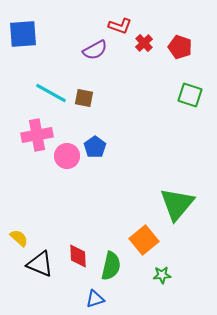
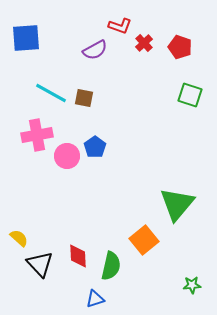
blue square: moved 3 px right, 4 px down
black triangle: rotated 24 degrees clockwise
green star: moved 30 px right, 10 px down
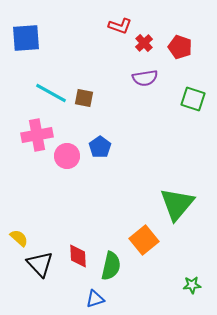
purple semicircle: moved 50 px right, 28 px down; rotated 20 degrees clockwise
green square: moved 3 px right, 4 px down
blue pentagon: moved 5 px right
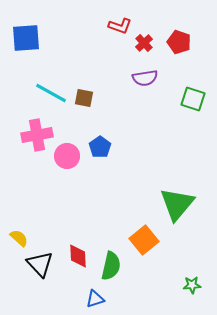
red pentagon: moved 1 px left, 5 px up
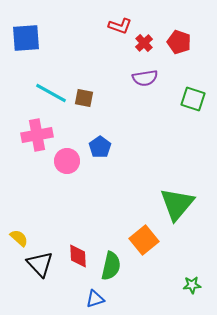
pink circle: moved 5 px down
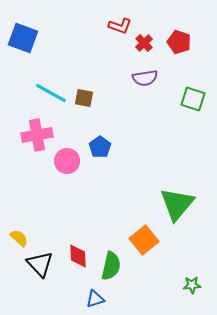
blue square: moved 3 px left; rotated 24 degrees clockwise
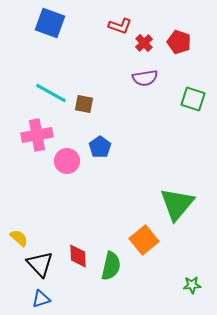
blue square: moved 27 px right, 15 px up
brown square: moved 6 px down
blue triangle: moved 54 px left
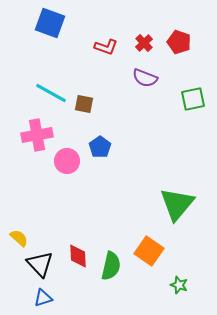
red L-shape: moved 14 px left, 21 px down
purple semicircle: rotated 30 degrees clockwise
green square: rotated 30 degrees counterclockwise
orange square: moved 5 px right, 11 px down; rotated 16 degrees counterclockwise
green star: moved 13 px left; rotated 24 degrees clockwise
blue triangle: moved 2 px right, 1 px up
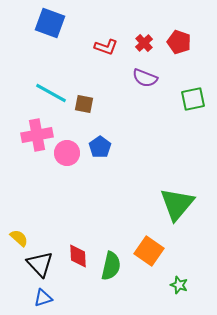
pink circle: moved 8 px up
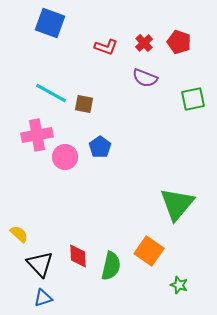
pink circle: moved 2 px left, 4 px down
yellow semicircle: moved 4 px up
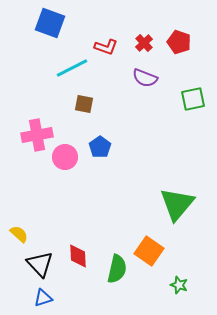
cyan line: moved 21 px right, 25 px up; rotated 56 degrees counterclockwise
green semicircle: moved 6 px right, 3 px down
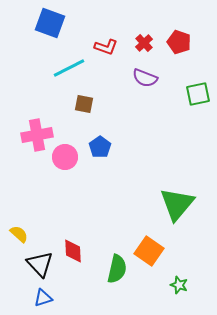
cyan line: moved 3 px left
green square: moved 5 px right, 5 px up
red diamond: moved 5 px left, 5 px up
